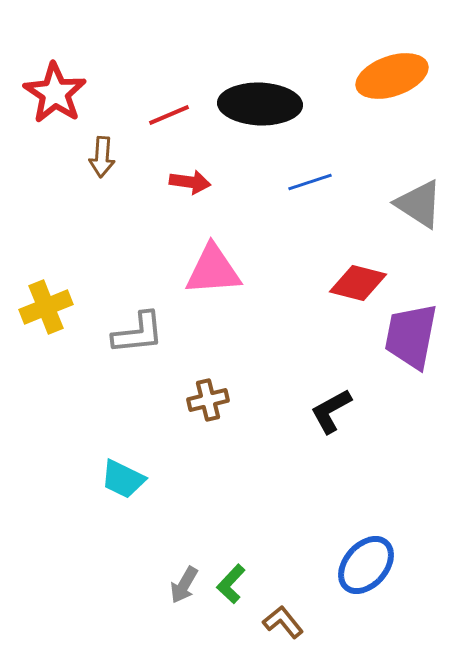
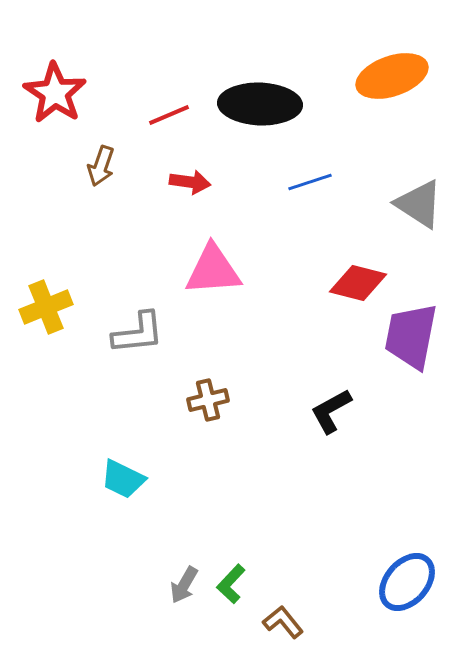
brown arrow: moved 1 px left, 9 px down; rotated 15 degrees clockwise
blue ellipse: moved 41 px right, 17 px down
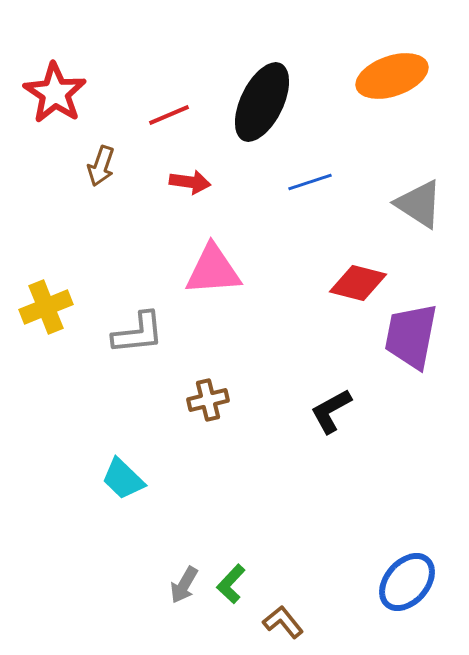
black ellipse: moved 2 px right, 2 px up; rotated 66 degrees counterclockwise
cyan trapezoid: rotated 18 degrees clockwise
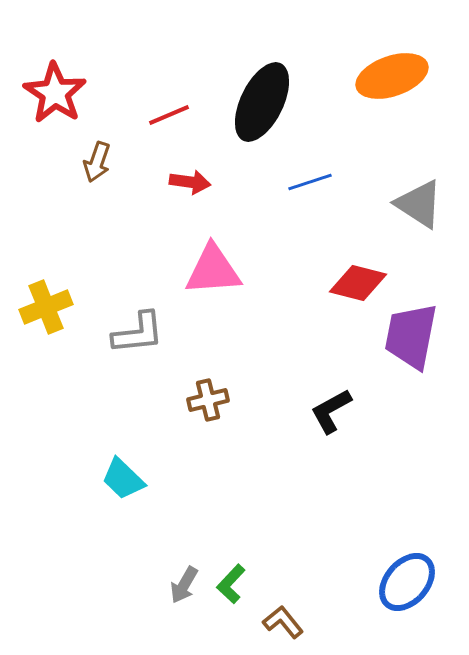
brown arrow: moved 4 px left, 4 px up
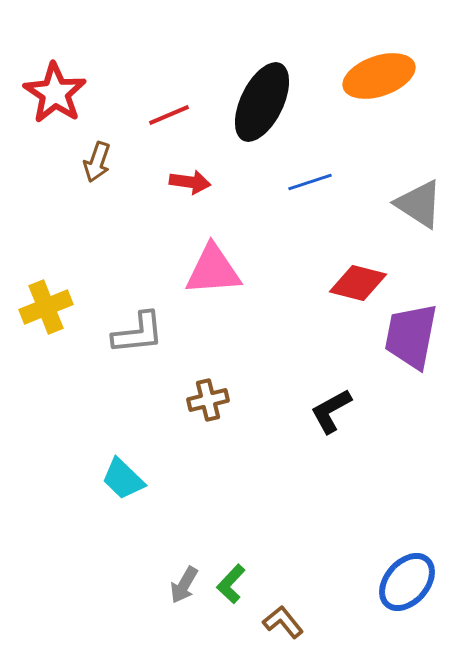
orange ellipse: moved 13 px left
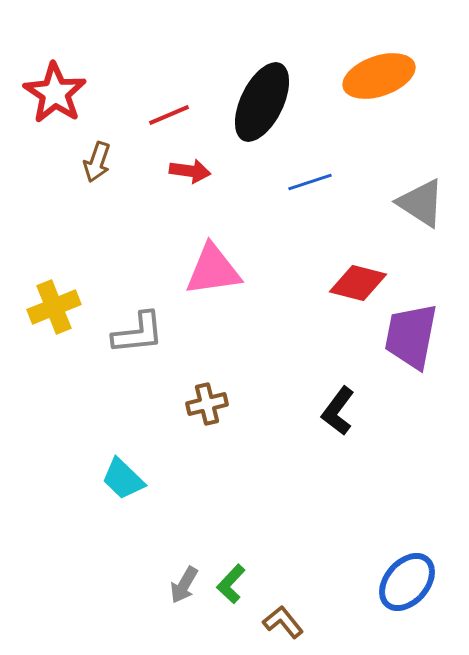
red arrow: moved 11 px up
gray triangle: moved 2 px right, 1 px up
pink triangle: rotated 4 degrees counterclockwise
yellow cross: moved 8 px right
brown cross: moved 1 px left, 4 px down
black L-shape: moved 7 px right; rotated 24 degrees counterclockwise
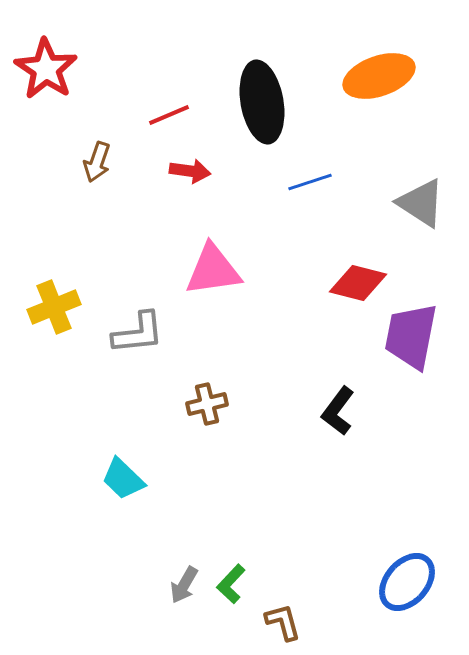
red star: moved 9 px left, 24 px up
black ellipse: rotated 36 degrees counterclockwise
brown L-shape: rotated 24 degrees clockwise
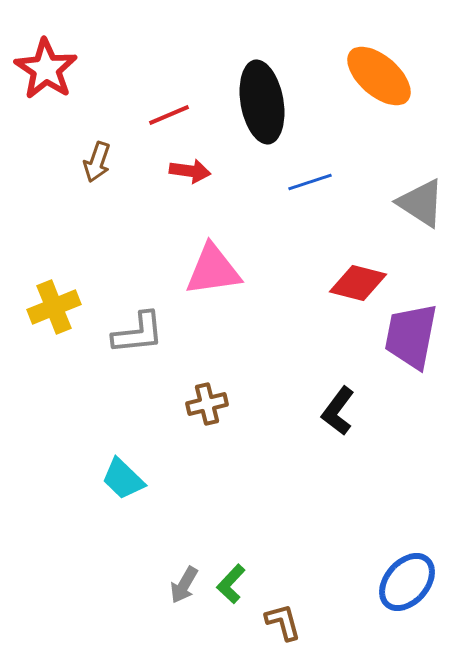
orange ellipse: rotated 60 degrees clockwise
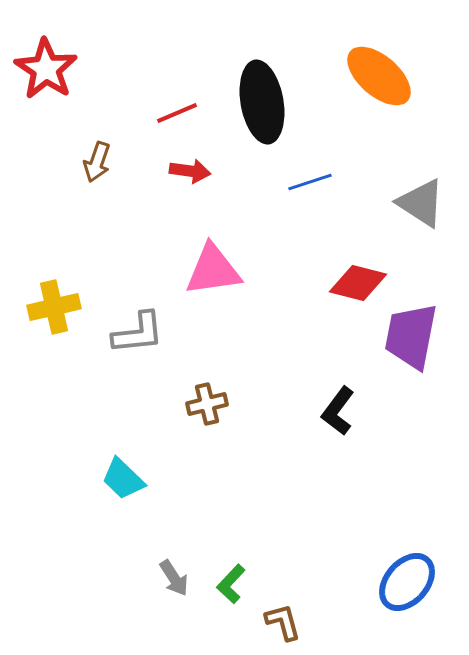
red line: moved 8 px right, 2 px up
yellow cross: rotated 9 degrees clockwise
gray arrow: moved 10 px left, 7 px up; rotated 63 degrees counterclockwise
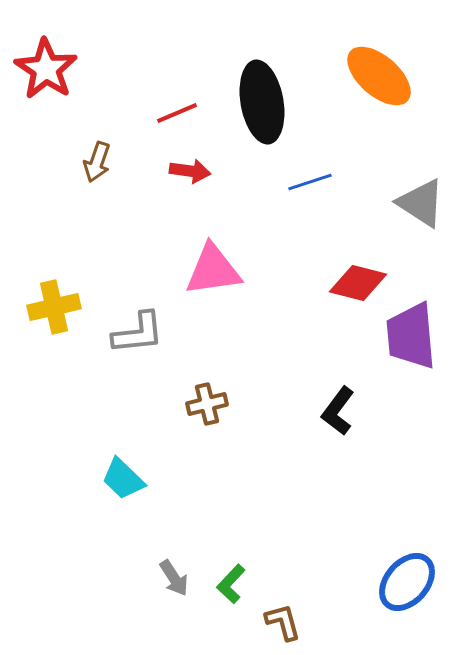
purple trapezoid: rotated 16 degrees counterclockwise
